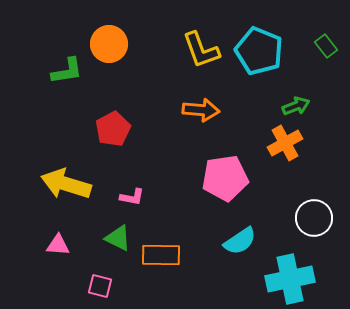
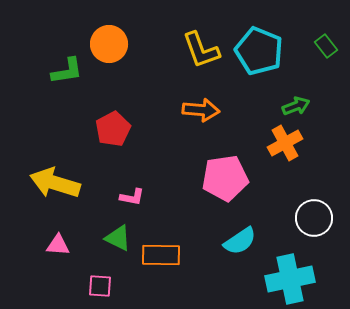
yellow arrow: moved 11 px left, 1 px up
pink square: rotated 10 degrees counterclockwise
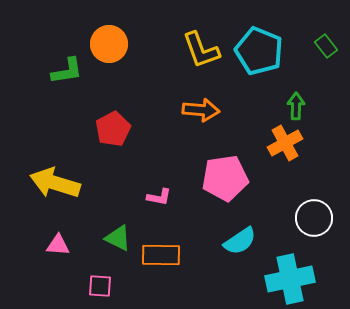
green arrow: rotated 68 degrees counterclockwise
pink L-shape: moved 27 px right
